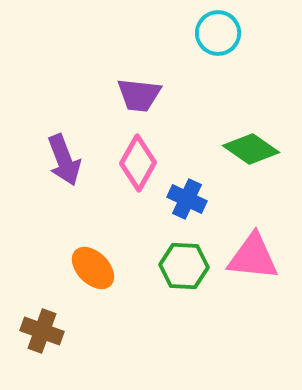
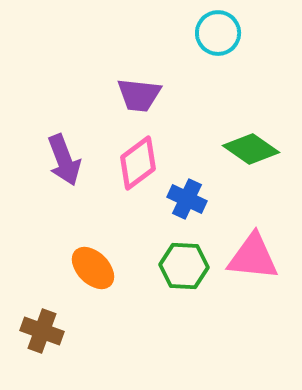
pink diamond: rotated 24 degrees clockwise
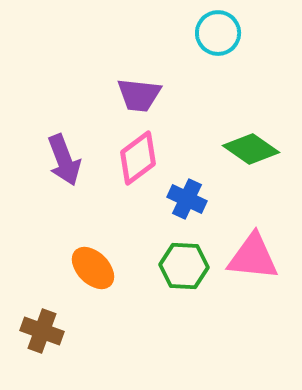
pink diamond: moved 5 px up
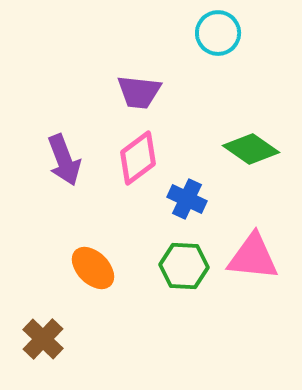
purple trapezoid: moved 3 px up
brown cross: moved 1 px right, 8 px down; rotated 24 degrees clockwise
